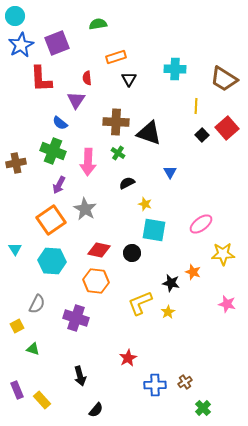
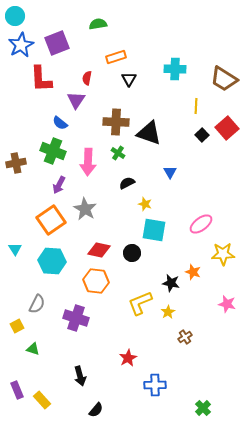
red semicircle at (87, 78): rotated 16 degrees clockwise
brown cross at (185, 382): moved 45 px up
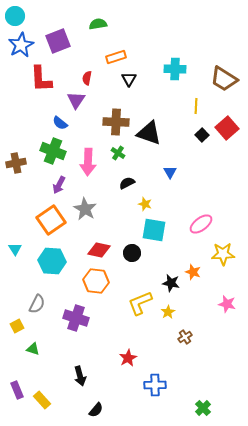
purple square at (57, 43): moved 1 px right, 2 px up
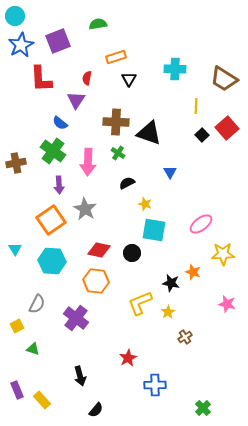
green cross at (53, 151): rotated 15 degrees clockwise
purple arrow at (59, 185): rotated 30 degrees counterclockwise
purple cross at (76, 318): rotated 20 degrees clockwise
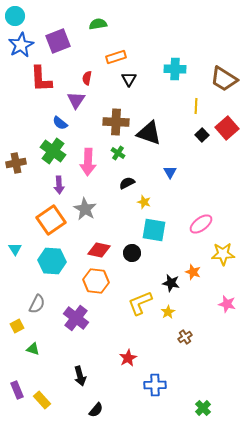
yellow star at (145, 204): moved 1 px left, 2 px up
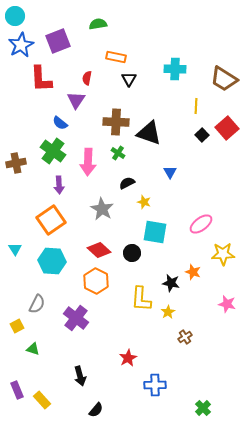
orange rectangle at (116, 57): rotated 30 degrees clockwise
gray star at (85, 209): moved 17 px right
cyan square at (154, 230): moved 1 px right, 2 px down
red diamond at (99, 250): rotated 30 degrees clockwise
orange hexagon at (96, 281): rotated 20 degrees clockwise
yellow L-shape at (140, 303): moved 1 px right, 4 px up; rotated 64 degrees counterclockwise
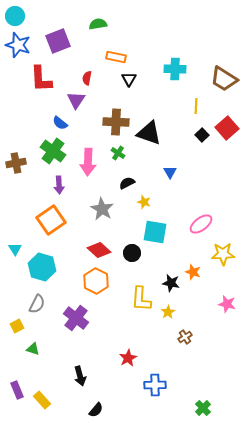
blue star at (21, 45): moved 3 px left; rotated 25 degrees counterclockwise
cyan hexagon at (52, 261): moved 10 px left, 6 px down; rotated 12 degrees clockwise
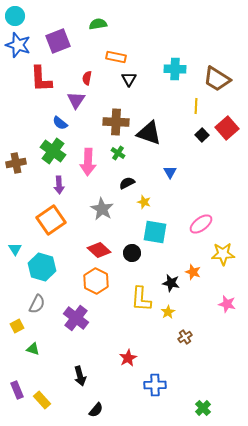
brown trapezoid at (224, 79): moved 7 px left
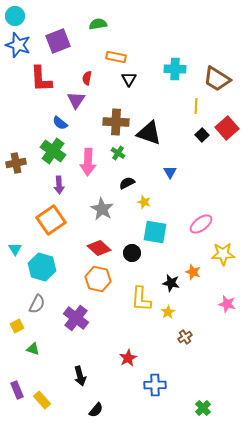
red diamond at (99, 250): moved 2 px up
orange hexagon at (96, 281): moved 2 px right, 2 px up; rotated 15 degrees counterclockwise
